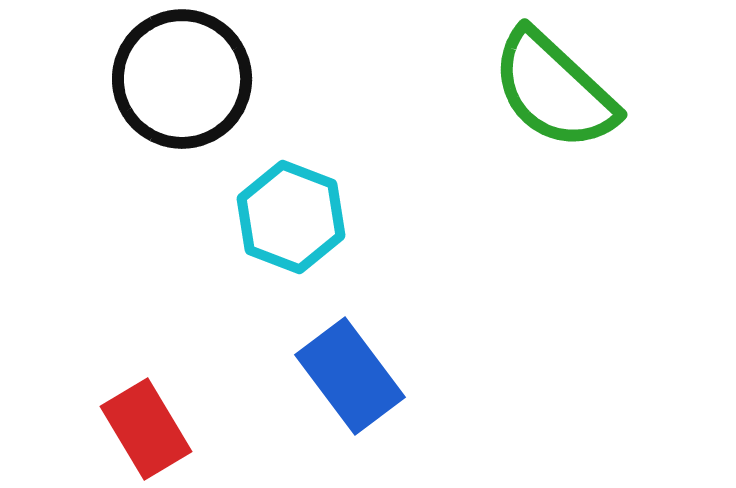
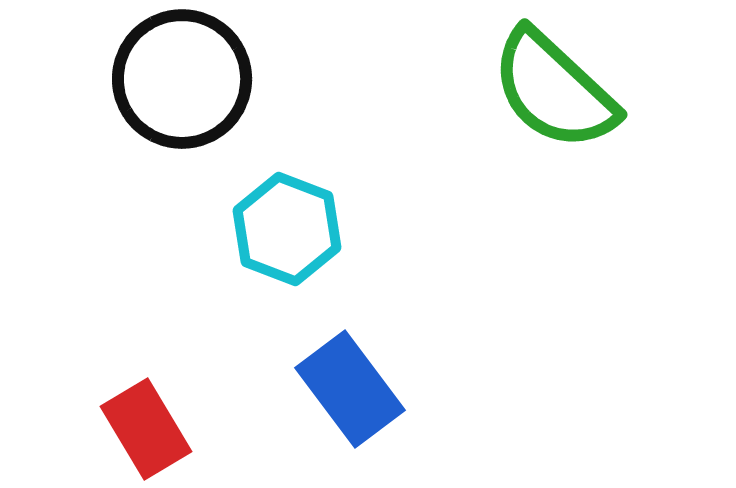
cyan hexagon: moved 4 px left, 12 px down
blue rectangle: moved 13 px down
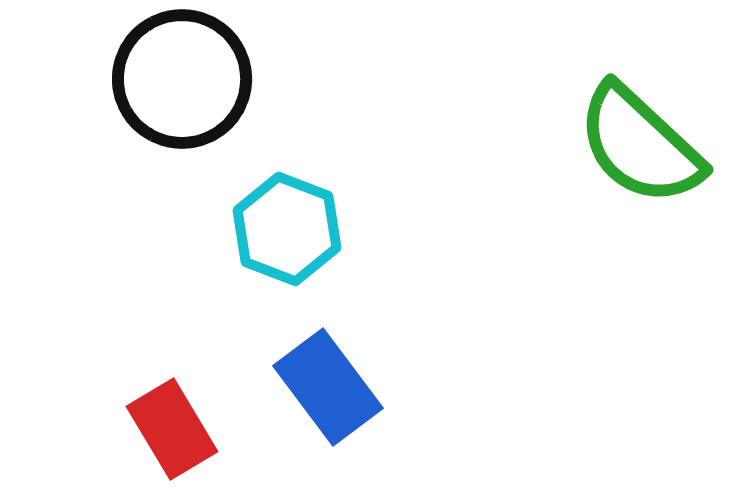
green semicircle: moved 86 px right, 55 px down
blue rectangle: moved 22 px left, 2 px up
red rectangle: moved 26 px right
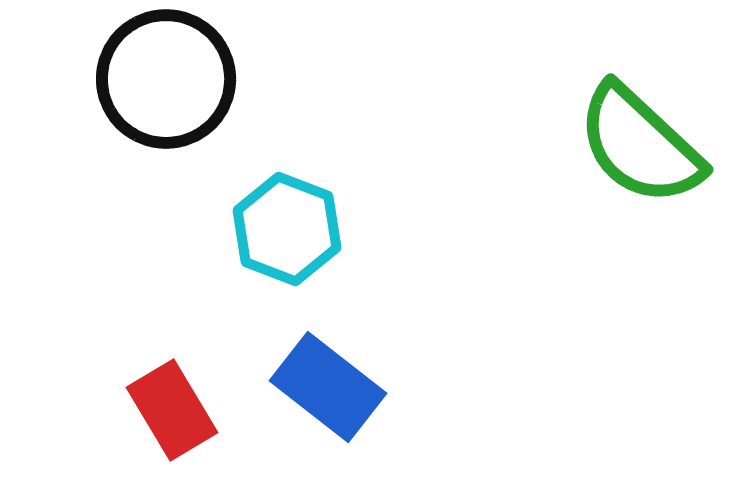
black circle: moved 16 px left
blue rectangle: rotated 15 degrees counterclockwise
red rectangle: moved 19 px up
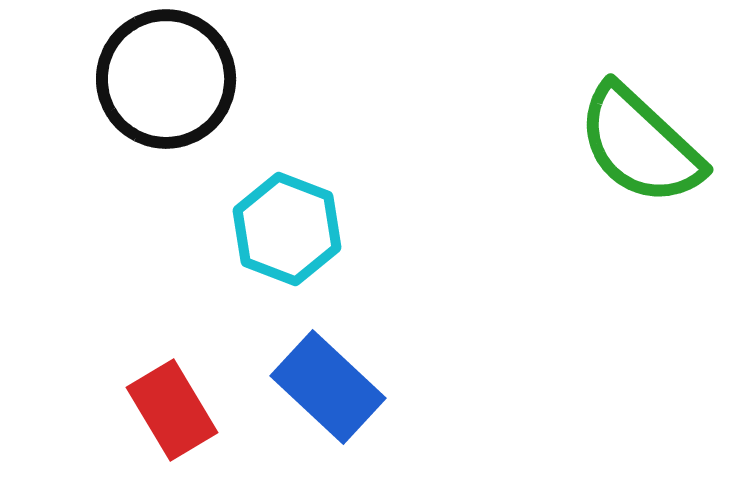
blue rectangle: rotated 5 degrees clockwise
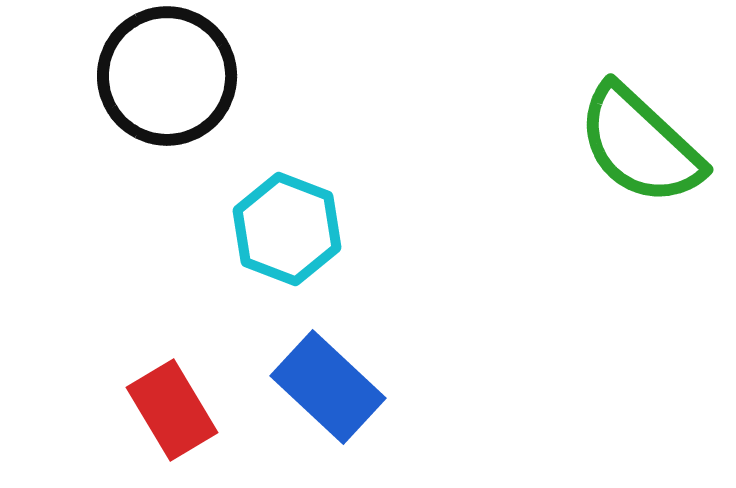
black circle: moved 1 px right, 3 px up
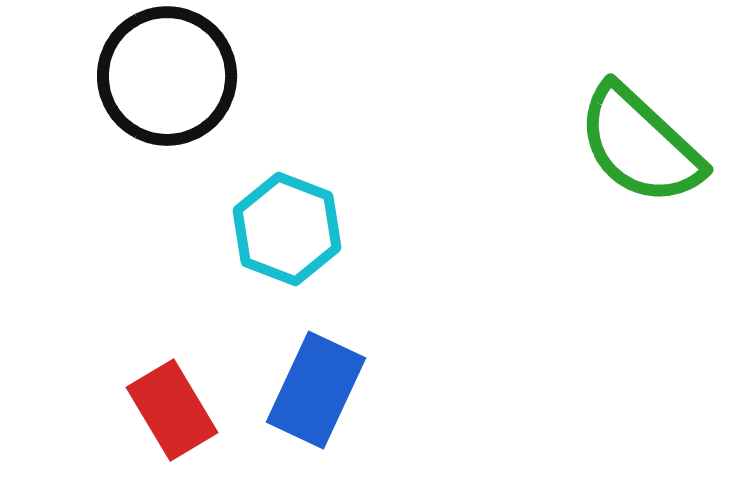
blue rectangle: moved 12 px left, 3 px down; rotated 72 degrees clockwise
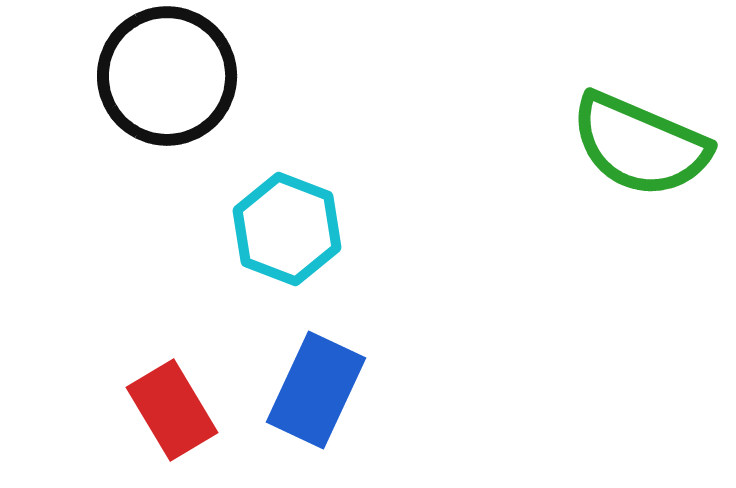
green semicircle: rotated 20 degrees counterclockwise
